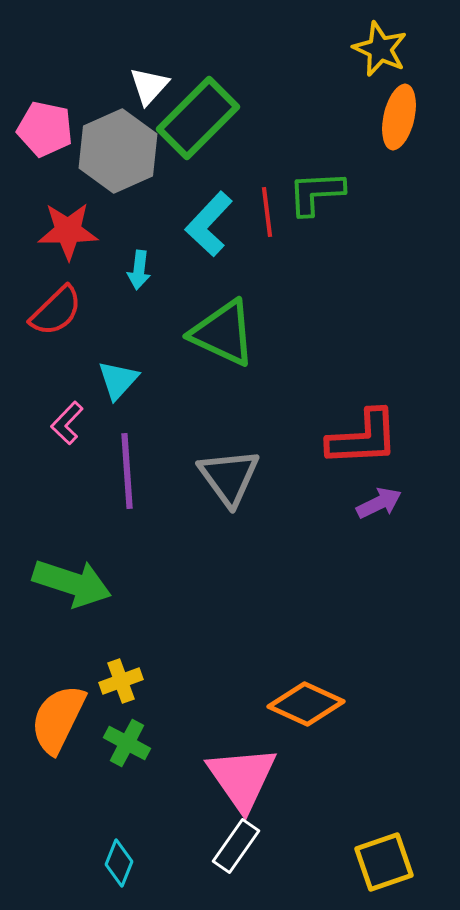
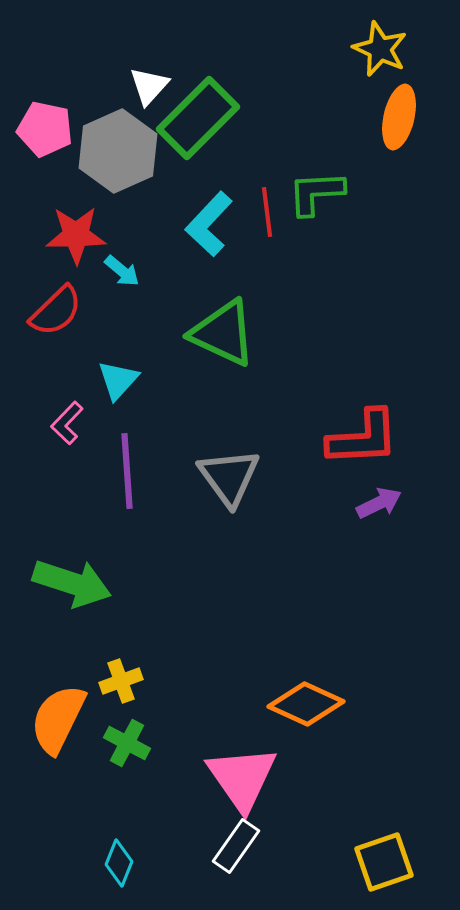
red star: moved 8 px right, 4 px down
cyan arrow: moved 17 px left, 1 px down; rotated 57 degrees counterclockwise
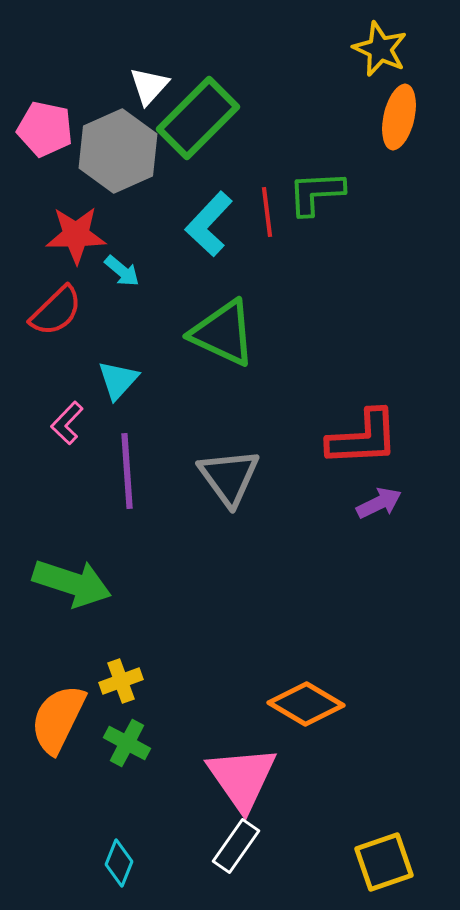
orange diamond: rotated 6 degrees clockwise
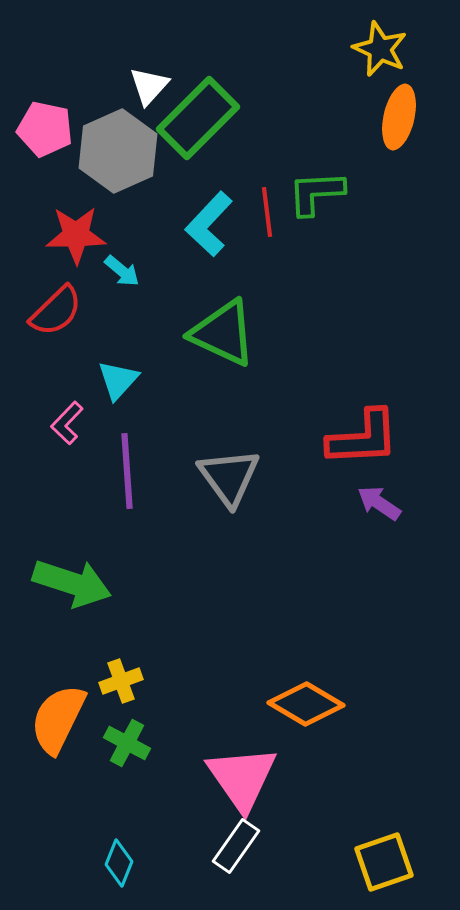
purple arrow: rotated 120 degrees counterclockwise
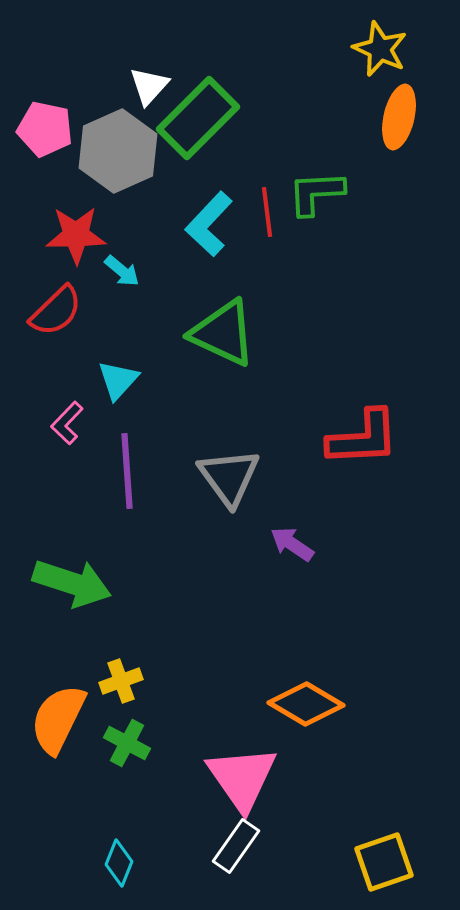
purple arrow: moved 87 px left, 41 px down
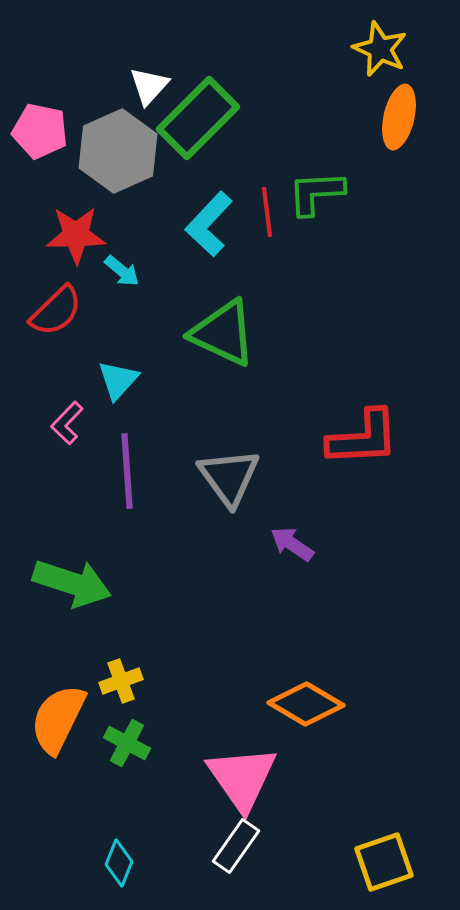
pink pentagon: moved 5 px left, 2 px down
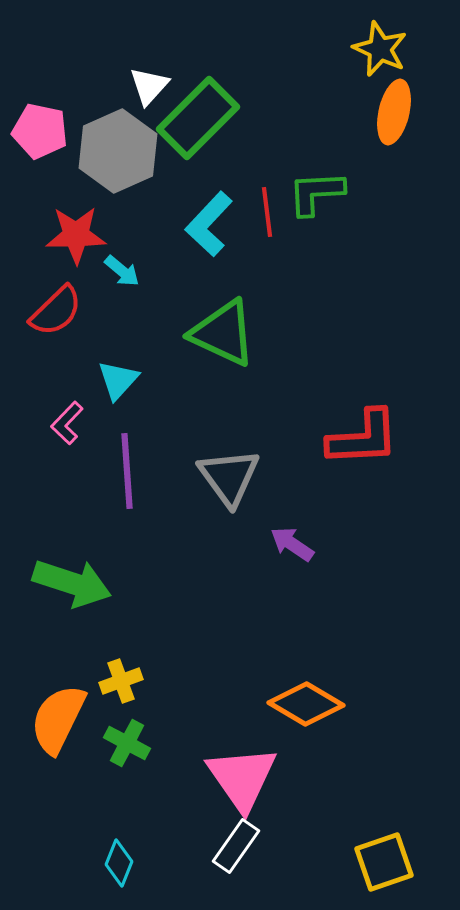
orange ellipse: moved 5 px left, 5 px up
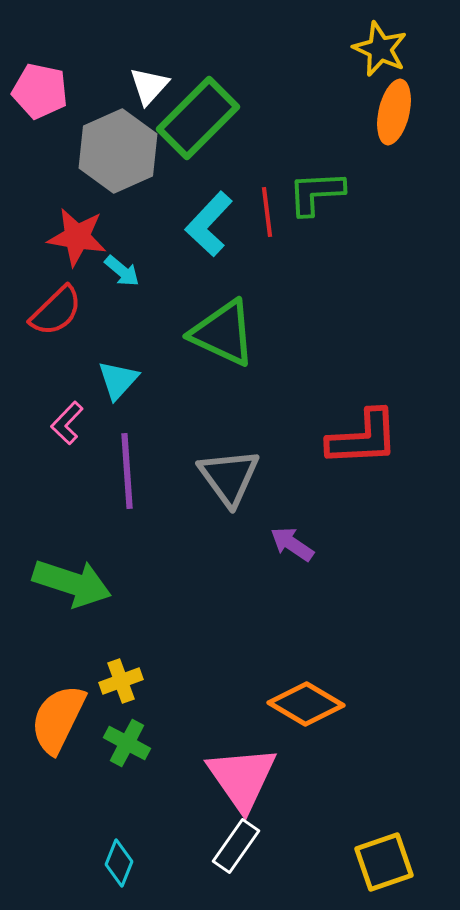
pink pentagon: moved 40 px up
red star: moved 1 px right, 2 px down; rotated 10 degrees clockwise
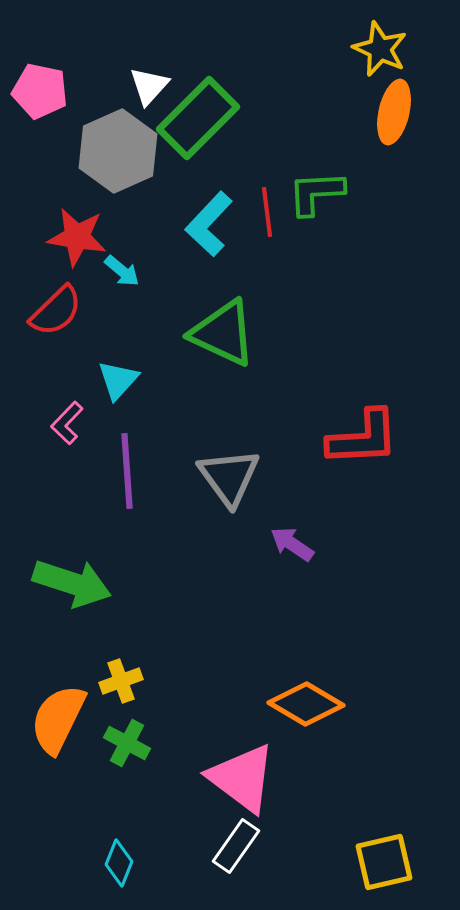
pink triangle: rotated 18 degrees counterclockwise
yellow square: rotated 6 degrees clockwise
